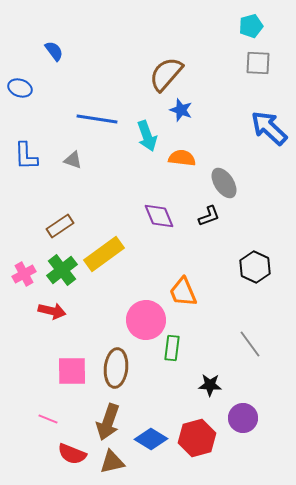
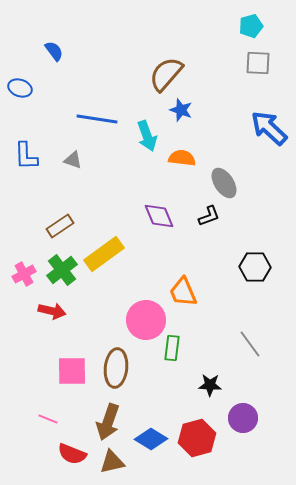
black hexagon: rotated 24 degrees counterclockwise
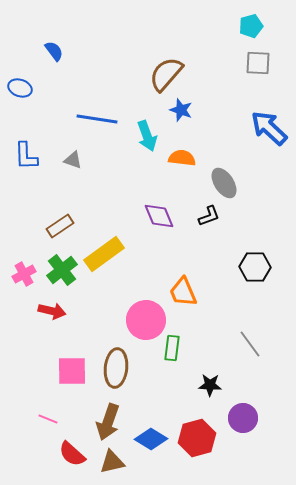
red semicircle: rotated 20 degrees clockwise
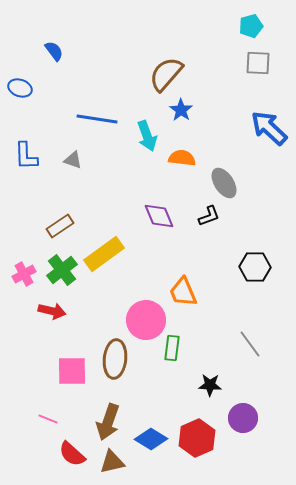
blue star: rotated 15 degrees clockwise
brown ellipse: moved 1 px left, 9 px up
red hexagon: rotated 9 degrees counterclockwise
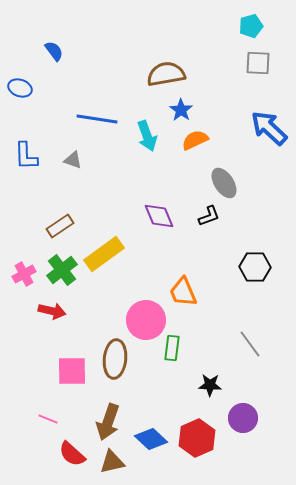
brown semicircle: rotated 39 degrees clockwise
orange semicircle: moved 13 px right, 18 px up; rotated 32 degrees counterclockwise
blue diamond: rotated 12 degrees clockwise
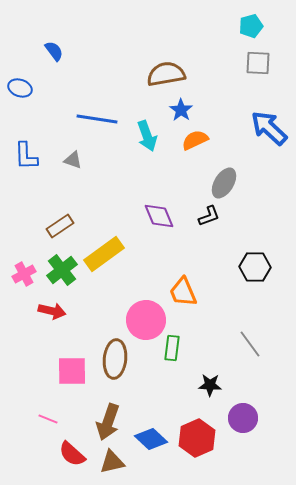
gray ellipse: rotated 64 degrees clockwise
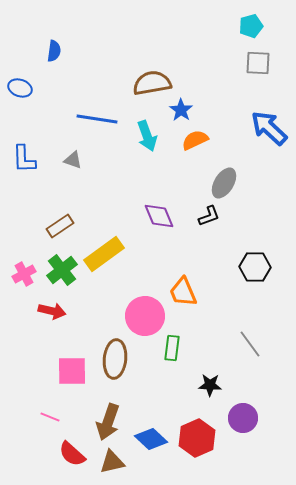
blue semicircle: rotated 45 degrees clockwise
brown semicircle: moved 14 px left, 9 px down
blue L-shape: moved 2 px left, 3 px down
pink circle: moved 1 px left, 4 px up
pink line: moved 2 px right, 2 px up
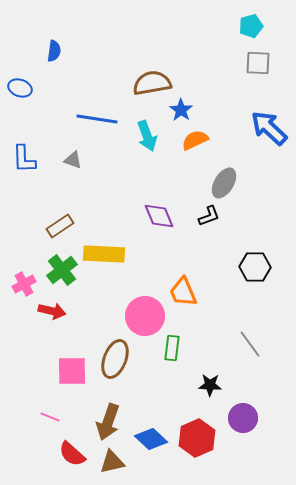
yellow rectangle: rotated 39 degrees clockwise
pink cross: moved 10 px down
brown ellipse: rotated 15 degrees clockwise
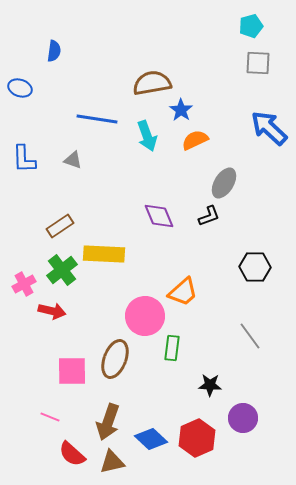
orange trapezoid: rotated 108 degrees counterclockwise
gray line: moved 8 px up
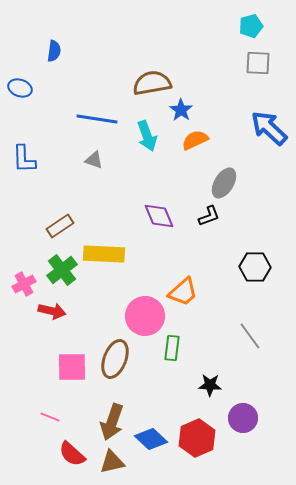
gray triangle: moved 21 px right
pink square: moved 4 px up
brown arrow: moved 4 px right
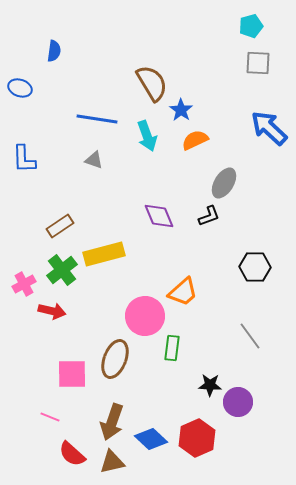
brown semicircle: rotated 69 degrees clockwise
yellow rectangle: rotated 18 degrees counterclockwise
pink square: moved 7 px down
purple circle: moved 5 px left, 16 px up
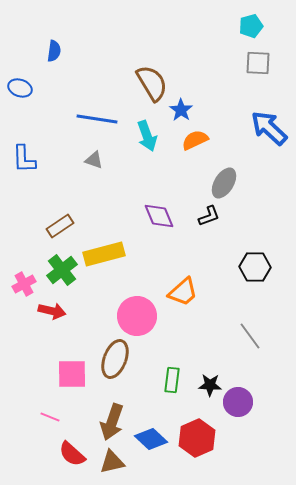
pink circle: moved 8 px left
green rectangle: moved 32 px down
